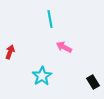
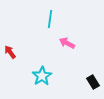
cyan line: rotated 18 degrees clockwise
pink arrow: moved 3 px right, 4 px up
red arrow: rotated 56 degrees counterclockwise
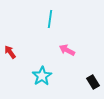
pink arrow: moved 7 px down
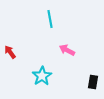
cyan line: rotated 18 degrees counterclockwise
black rectangle: rotated 40 degrees clockwise
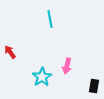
pink arrow: moved 16 px down; rotated 105 degrees counterclockwise
cyan star: moved 1 px down
black rectangle: moved 1 px right, 4 px down
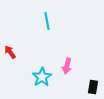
cyan line: moved 3 px left, 2 px down
black rectangle: moved 1 px left, 1 px down
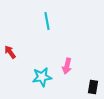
cyan star: rotated 24 degrees clockwise
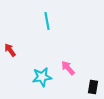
red arrow: moved 2 px up
pink arrow: moved 1 px right, 2 px down; rotated 126 degrees clockwise
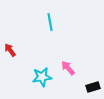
cyan line: moved 3 px right, 1 px down
black rectangle: rotated 64 degrees clockwise
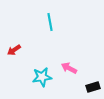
red arrow: moved 4 px right; rotated 88 degrees counterclockwise
pink arrow: moved 1 px right; rotated 21 degrees counterclockwise
